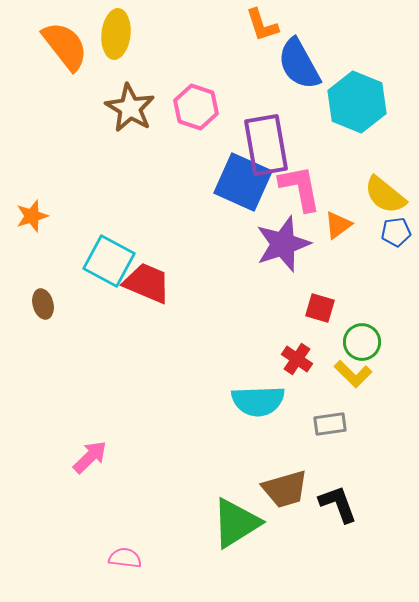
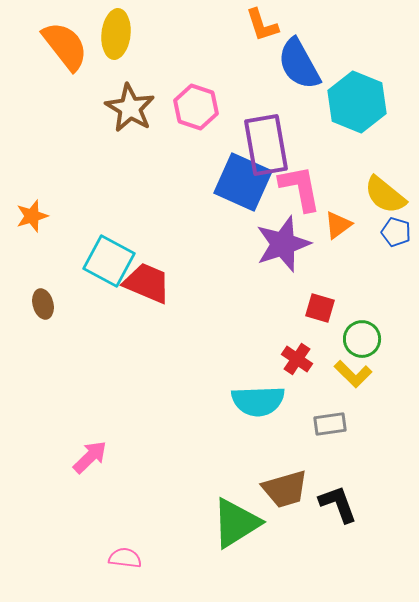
blue pentagon: rotated 24 degrees clockwise
green circle: moved 3 px up
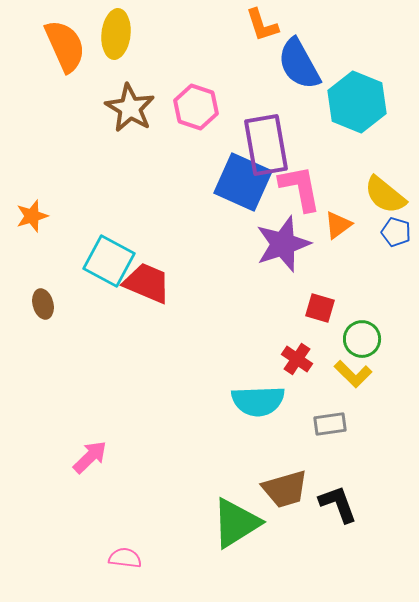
orange semicircle: rotated 14 degrees clockwise
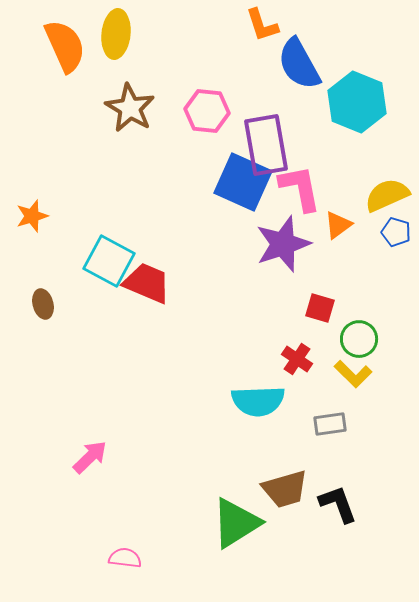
pink hexagon: moved 11 px right, 4 px down; rotated 12 degrees counterclockwise
yellow semicircle: moved 2 px right; rotated 117 degrees clockwise
green circle: moved 3 px left
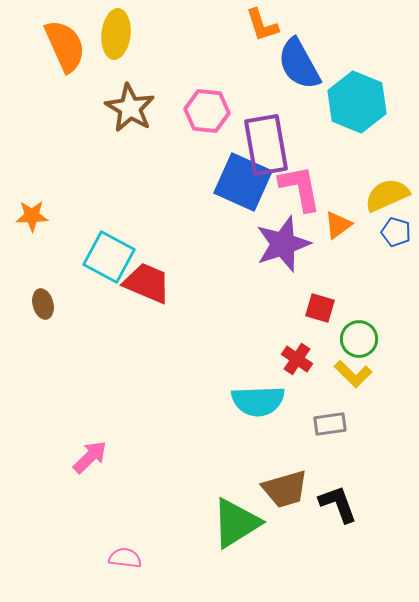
orange star: rotated 16 degrees clockwise
cyan square: moved 4 px up
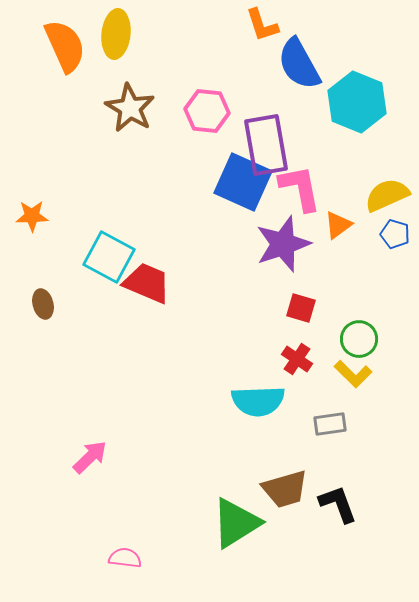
blue pentagon: moved 1 px left, 2 px down
red square: moved 19 px left
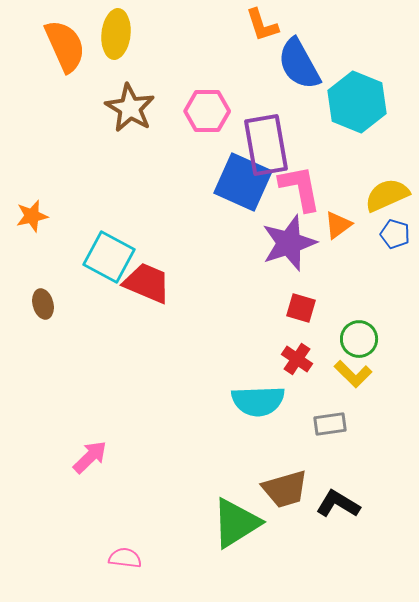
pink hexagon: rotated 6 degrees counterclockwise
orange star: rotated 12 degrees counterclockwise
purple star: moved 6 px right, 1 px up
black L-shape: rotated 39 degrees counterclockwise
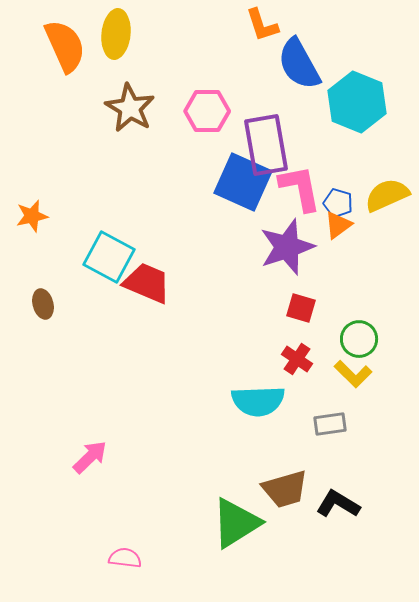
blue pentagon: moved 57 px left, 31 px up
purple star: moved 2 px left, 4 px down
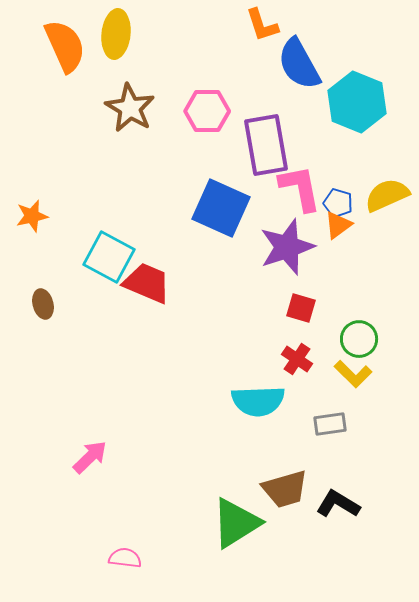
blue square: moved 22 px left, 26 px down
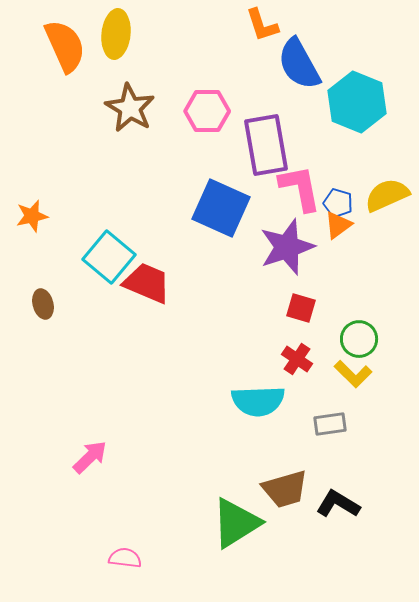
cyan square: rotated 12 degrees clockwise
